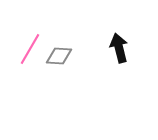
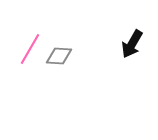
black arrow: moved 13 px right, 4 px up; rotated 136 degrees counterclockwise
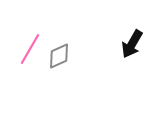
gray diamond: rotated 28 degrees counterclockwise
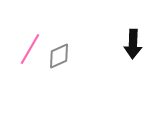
black arrow: moved 1 px right; rotated 28 degrees counterclockwise
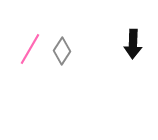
gray diamond: moved 3 px right, 5 px up; rotated 32 degrees counterclockwise
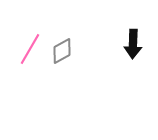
gray diamond: rotated 28 degrees clockwise
